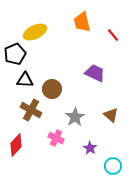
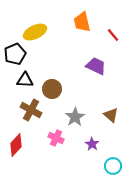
purple trapezoid: moved 1 px right, 7 px up
purple star: moved 2 px right, 4 px up
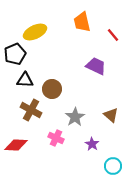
red diamond: rotated 50 degrees clockwise
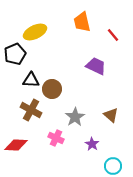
black triangle: moved 6 px right
